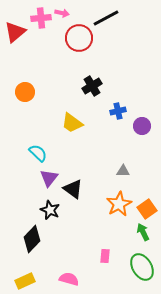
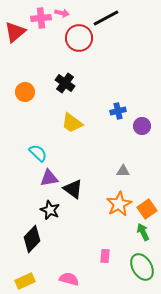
black cross: moved 27 px left, 3 px up; rotated 24 degrees counterclockwise
purple triangle: rotated 42 degrees clockwise
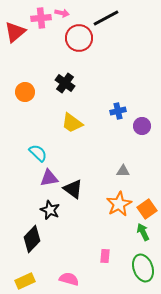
green ellipse: moved 1 px right, 1 px down; rotated 12 degrees clockwise
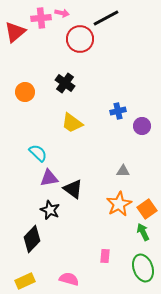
red circle: moved 1 px right, 1 px down
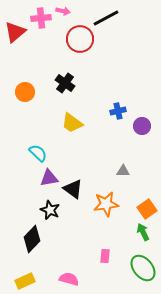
pink arrow: moved 1 px right, 2 px up
orange star: moved 13 px left; rotated 20 degrees clockwise
green ellipse: rotated 20 degrees counterclockwise
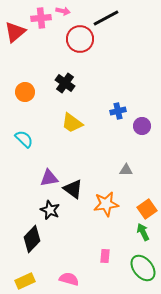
cyan semicircle: moved 14 px left, 14 px up
gray triangle: moved 3 px right, 1 px up
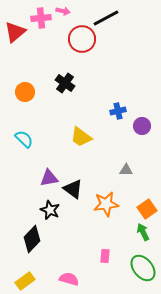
red circle: moved 2 px right
yellow trapezoid: moved 9 px right, 14 px down
yellow rectangle: rotated 12 degrees counterclockwise
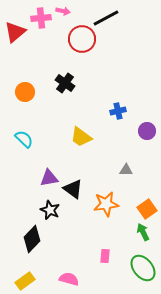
purple circle: moved 5 px right, 5 px down
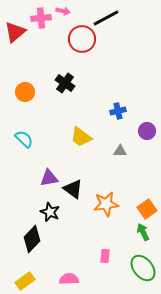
gray triangle: moved 6 px left, 19 px up
black star: moved 2 px down
pink semicircle: rotated 18 degrees counterclockwise
